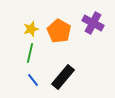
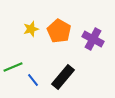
purple cross: moved 16 px down
green line: moved 17 px left, 14 px down; rotated 54 degrees clockwise
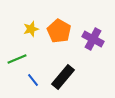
green line: moved 4 px right, 8 px up
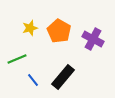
yellow star: moved 1 px left, 1 px up
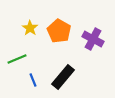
yellow star: rotated 21 degrees counterclockwise
blue line: rotated 16 degrees clockwise
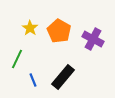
green line: rotated 42 degrees counterclockwise
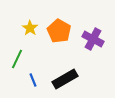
black rectangle: moved 2 px right, 2 px down; rotated 20 degrees clockwise
